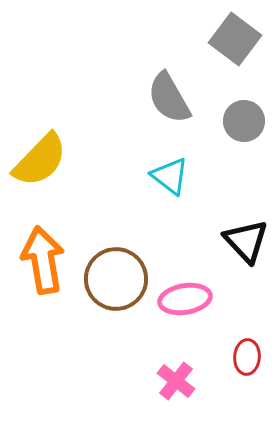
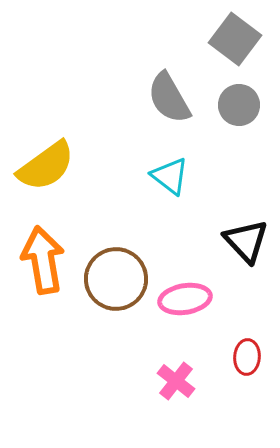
gray circle: moved 5 px left, 16 px up
yellow semicircle: moved 6 px right, 6 px down; rotated 10 degrees clockwise
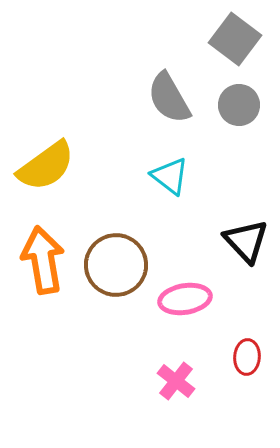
brown circle: moved 14 px up
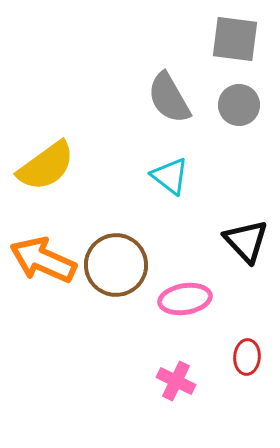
gray square: rotated 30 degrees counterclockwise
orange arrow: rotated 56 degrees counterclockwise
pink cross: rotated 12 degrees counterclockwise
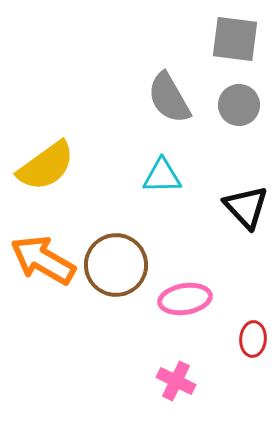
cyan triangle: moved 8 px left; rotated 39 degrees counterclockwise
black triangle: moved 34 px up
orange arrow: rotated 6 degrees clockwise
red ellipse: moved 6 px right, 18 px up
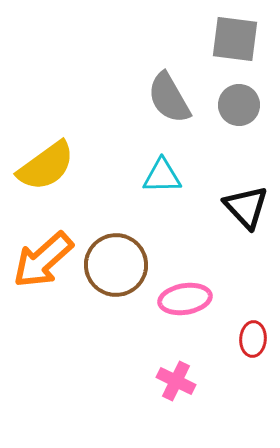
orange arrow: rotated 72 degrees counterclockwise
